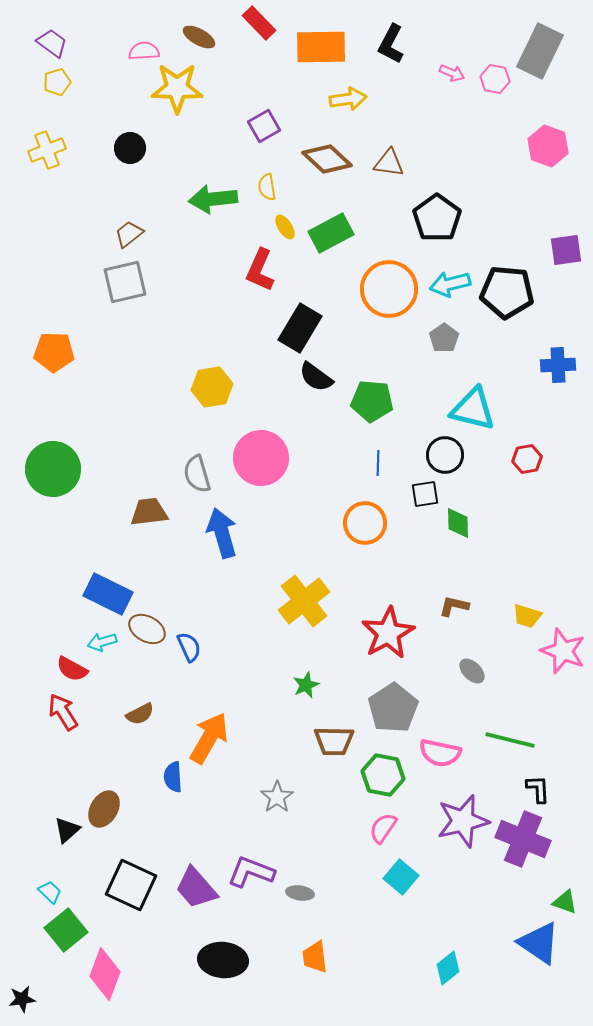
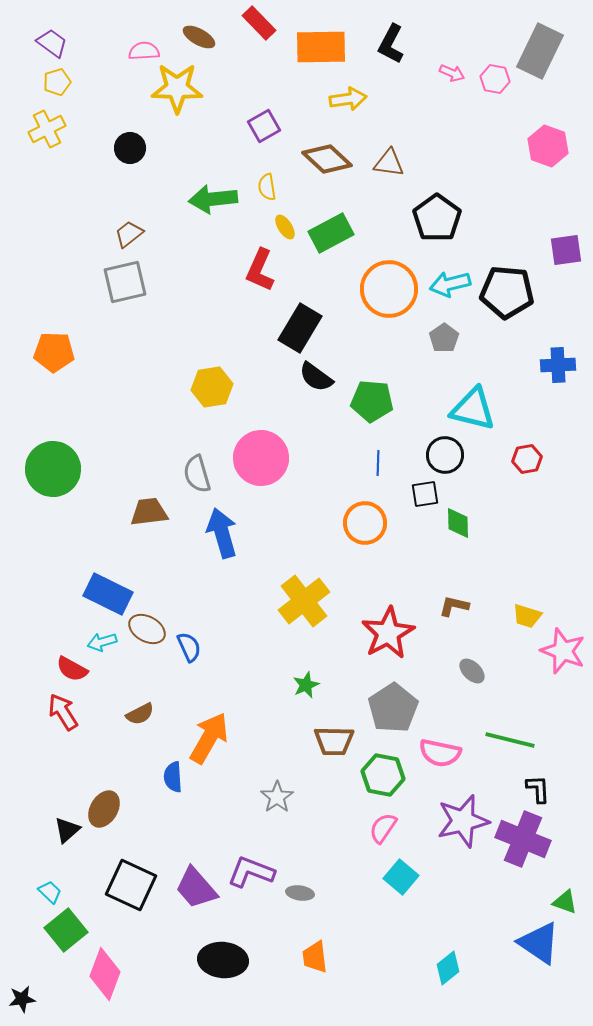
yellow cross at (47, 150): moved 21 px up; rotated 6 degrees counterclockwise
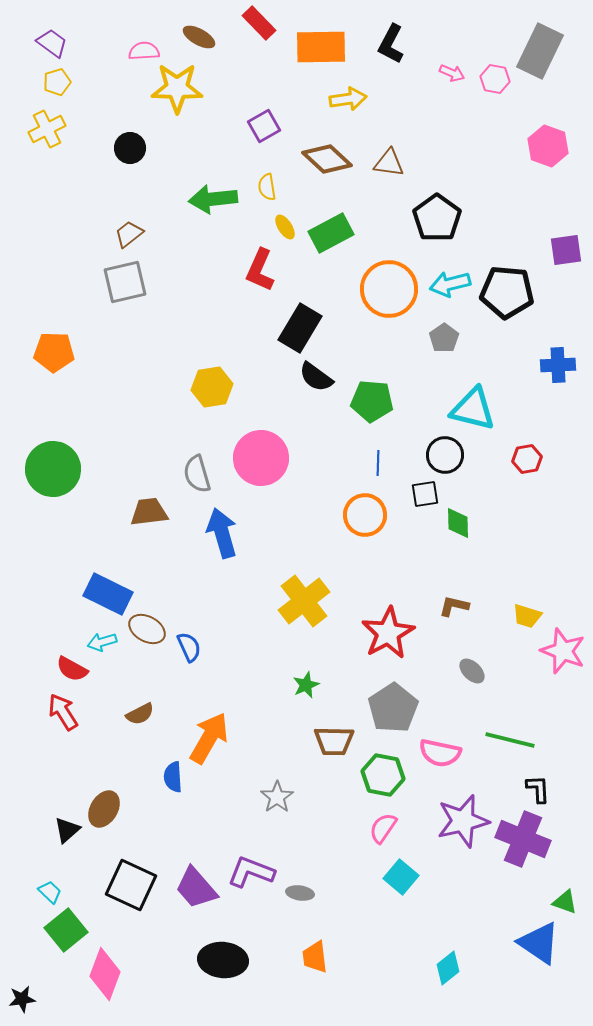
orange circle at (365, 523): moved 8 px up
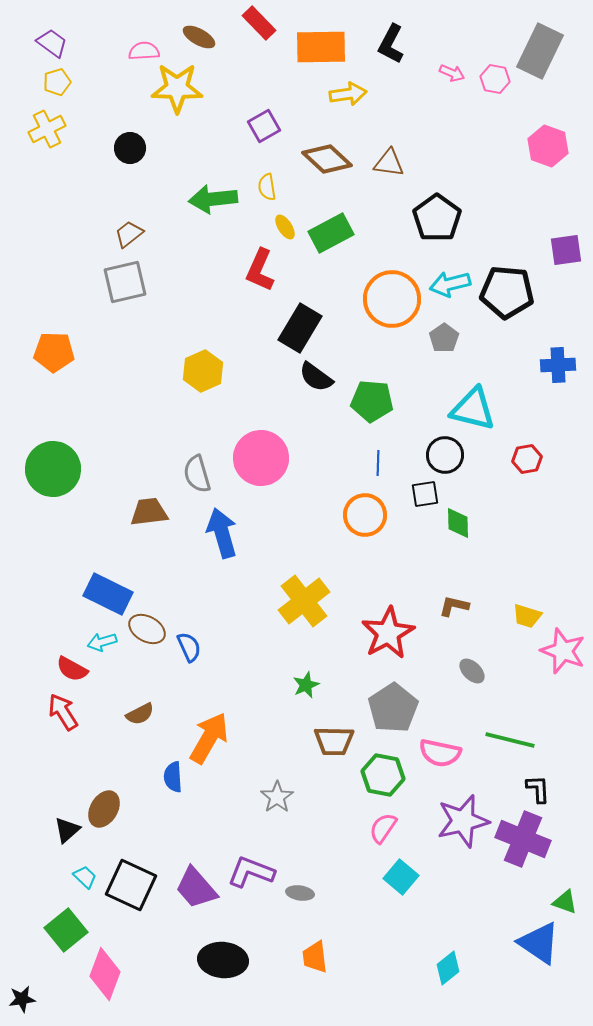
yellow arrow at (348, 99): moved 5 px up
orange circle at (389, 289): moved 3 px right, 10 px down
yellow hexagon at (212, 387): moved 9 px left, 16 px up; rotated 15 degrees counterclockwise
cyan trapezoid at (50, 892): moved 35 px right, 15 px up
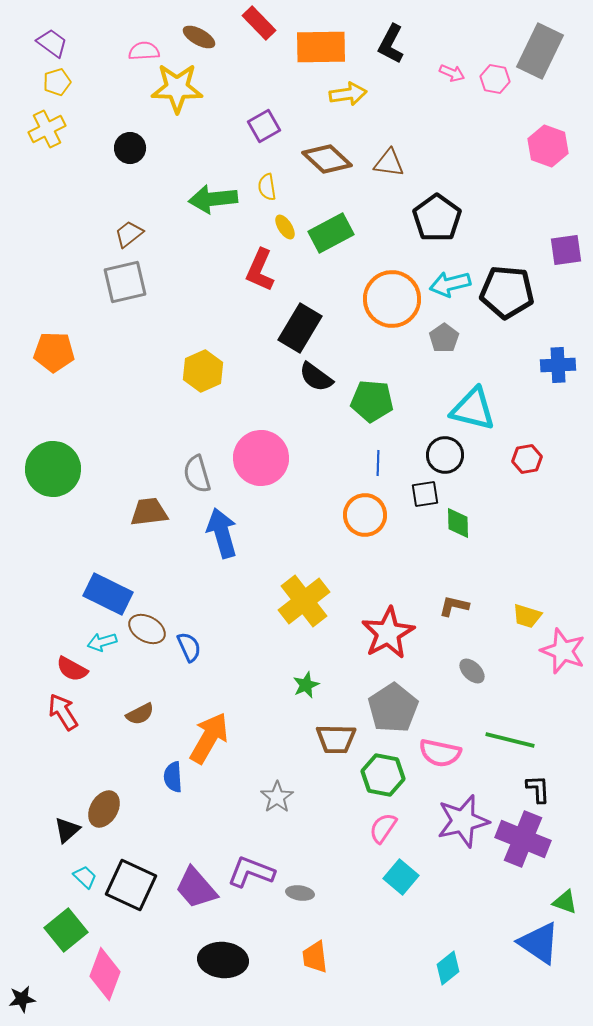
brown trapezoid at (334, 741): moved 2 px right, 2 px up
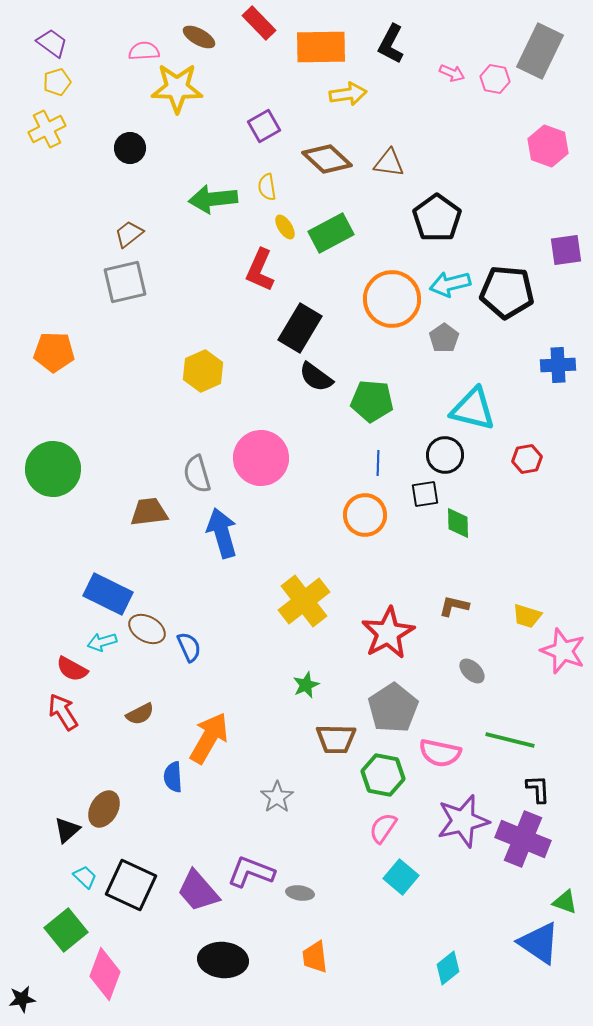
purple trapezoid at (196, 888): moved 2 px right, 3 px down
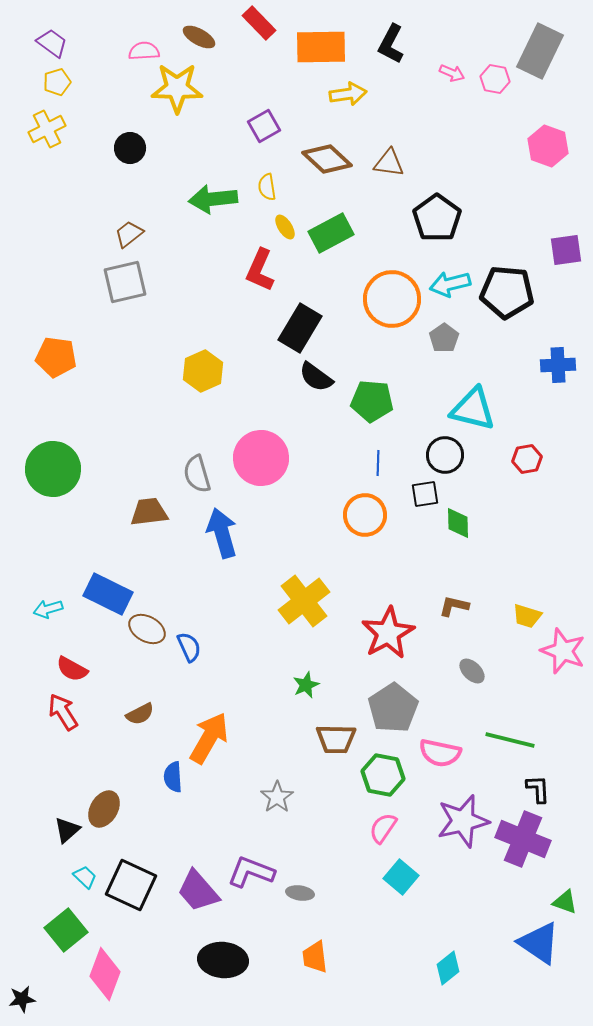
orange pentagon at (54, 352): moved 2 px right, 5 px down; rotated 6 degrees clockwise
cyan arrow at (102, 642): moved 54 px left, 33 px up
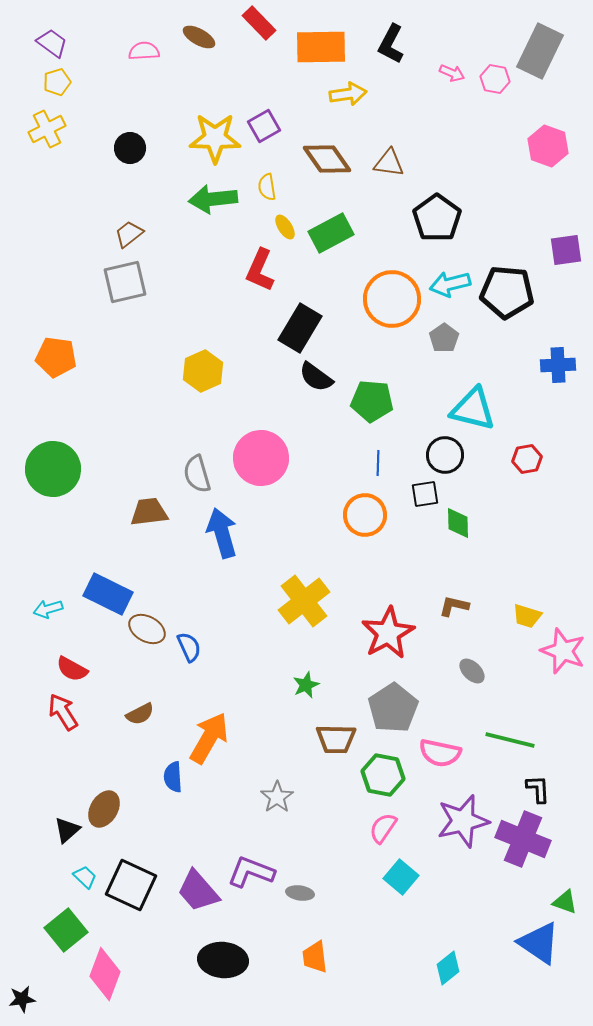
yellow star at (177, 88): moved 38 px right, 50 px down
brown diamond at (327, 159): rotated 12 degrees clockwise
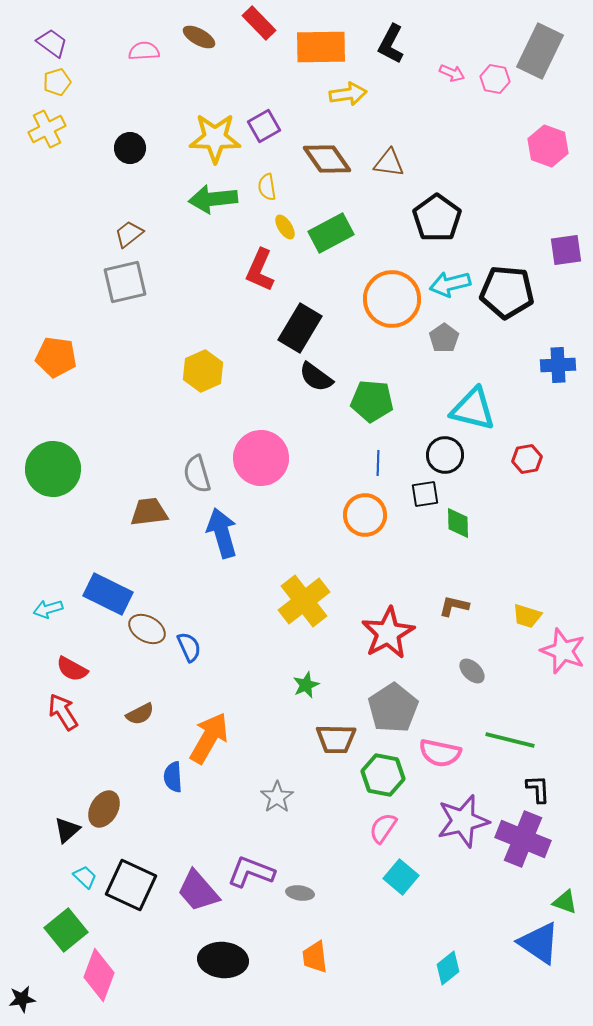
pink diamond at (105, 974): moved 6 px left, 1 px down
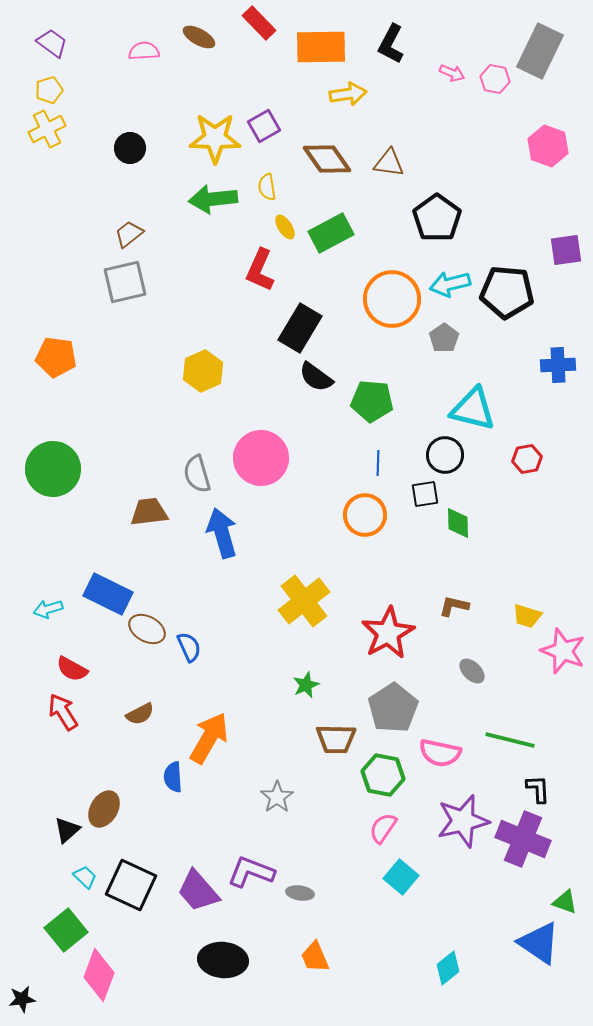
yellow pentagon at (57, 82): moved 8 px left, 8 px down
orange trapezoid at (315, 957): rotated 16 degrees counterclockwise
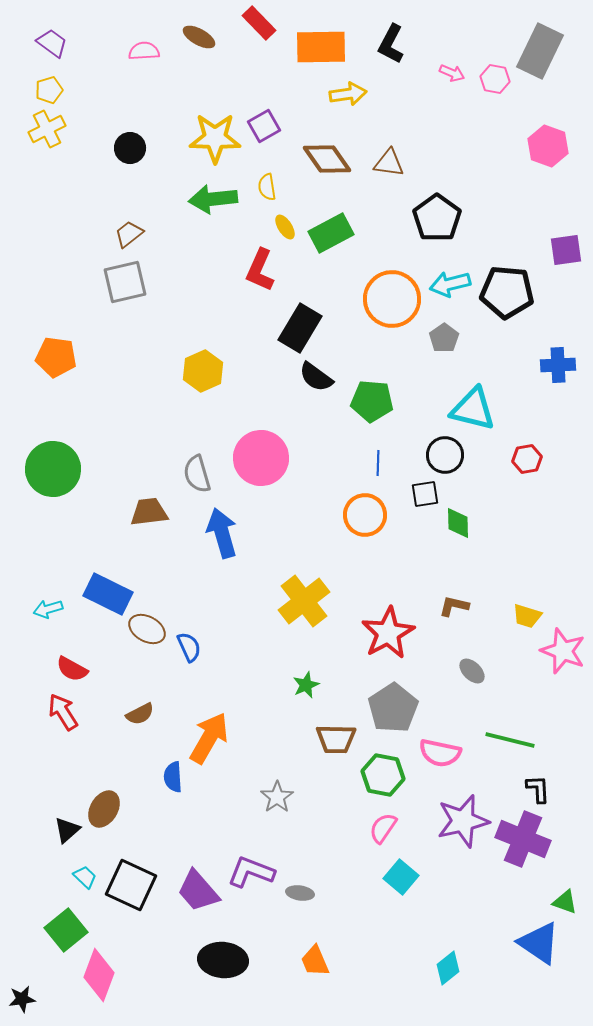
orange trapezoid at (315, 957): moved 4 px down
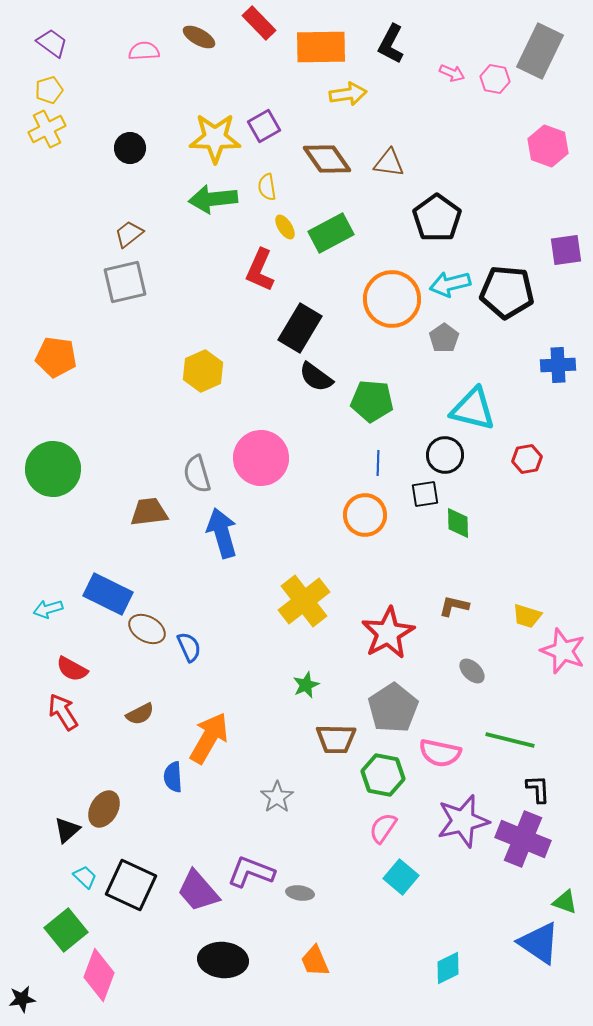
cyan diamond at (448, 968): rotated 12 degrees clockwise
